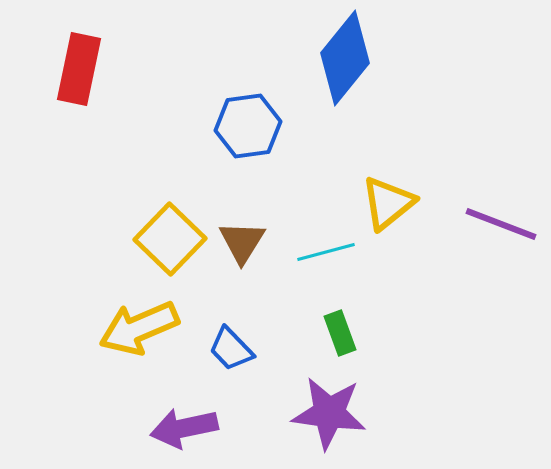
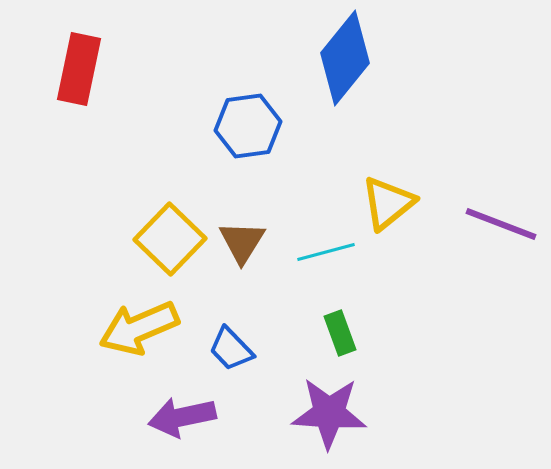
purple star: rotated 4 degrees counterclockwise
purple arrow: moved 2 px left, 11 px up
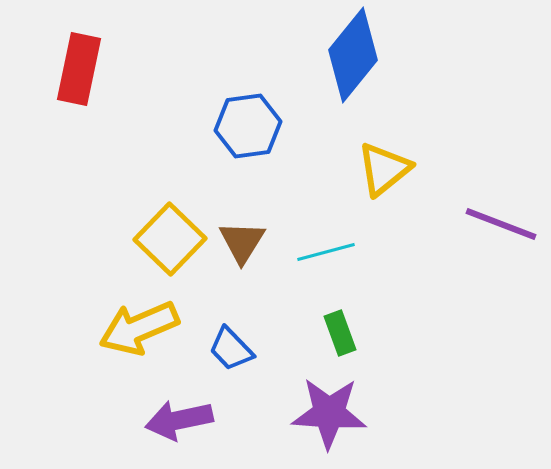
blue diamond: moved 8 px right, 3 px up
yellow triangle: moved 4 px left, 34 px up
purple arrow: moved 3 px left, 3 px down
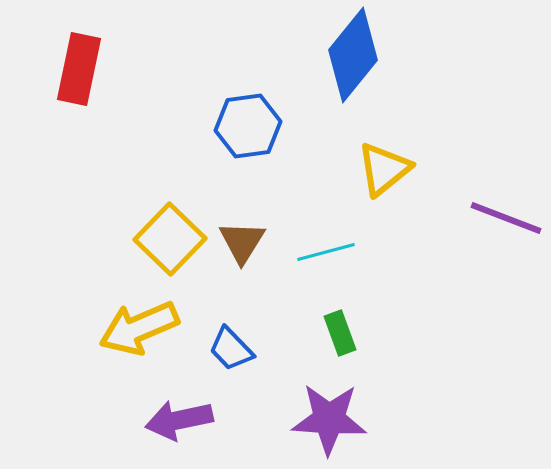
purple line: moved 5 px right, 6 px up
purple star: moved 6 px down
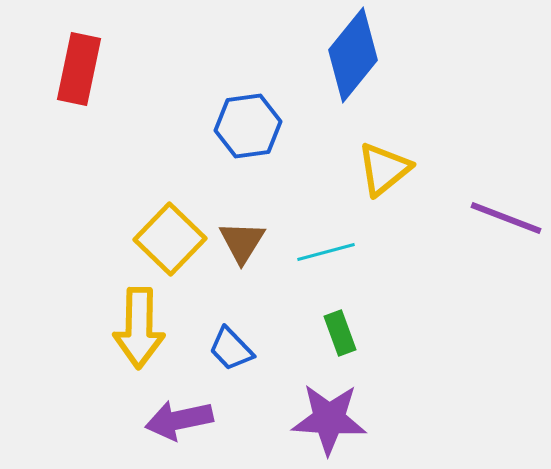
yellow arrow: rotated 66 degrees counterclockwise
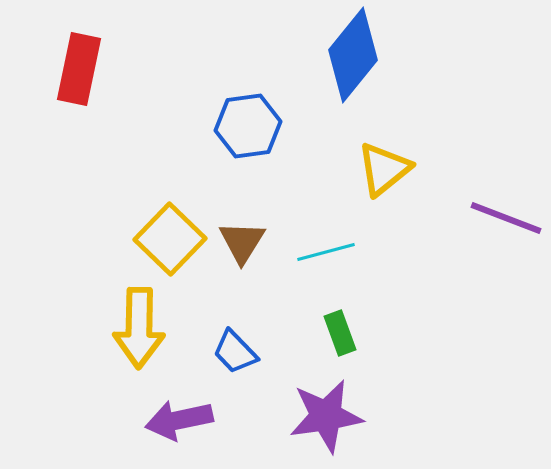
blue trapezoid: moved 4 px right, 3 px down
purple star: moved 3 px left, 3 px up; rotated 12 degrees counterclockwise
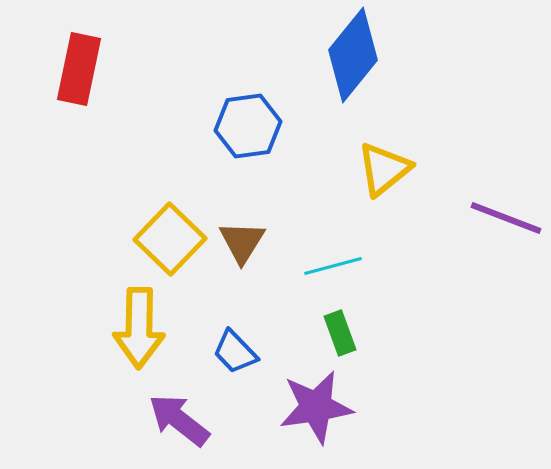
cyan line: moved 7 px right, 14 px down
purple star: moved 10 px left, 9 px up
purple arrow: rotated 50 degrees clockwise
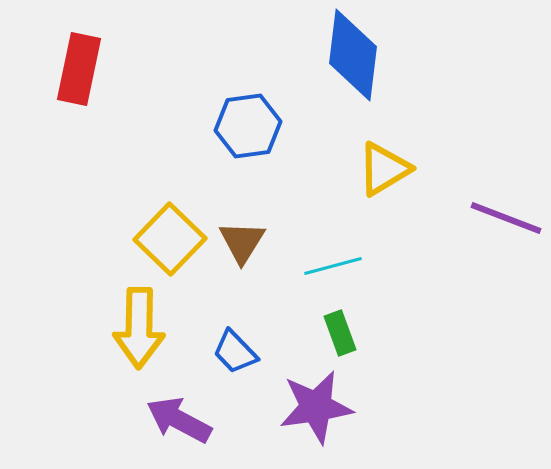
blue diamond: rotated 32 degrees counterclockwise
yellow triangle: rotated 8 degrees clockwise
purple arrow: rotated 10 degrees counterclockwise
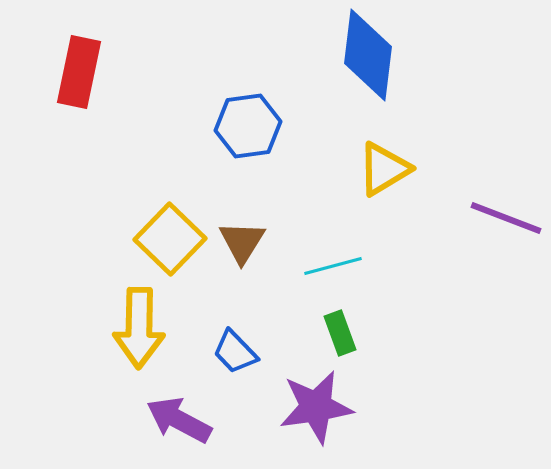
blue diamond: moved 15 px right
red rectangle: moved 3 px down
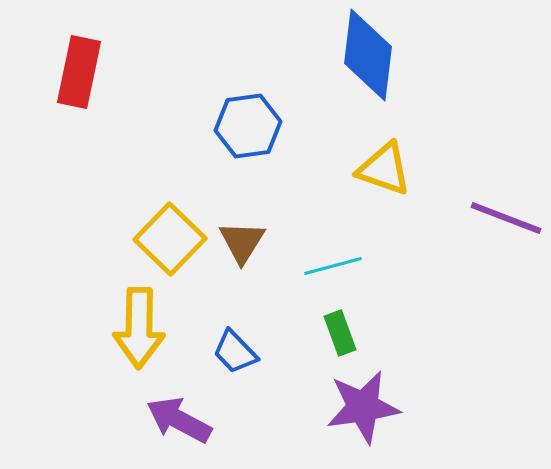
yellow triangle: rotated 50 degrees clockwise
purple star: moved 47 px right
